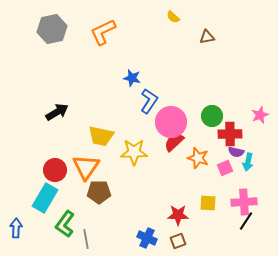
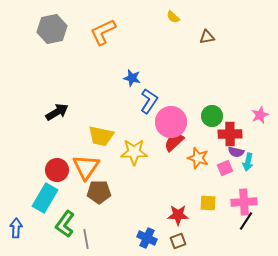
red circle: moved 2 px right
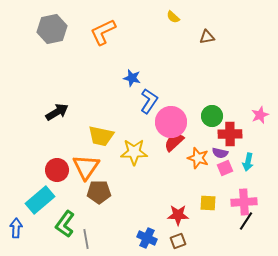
purple semicircle: moved 16 px left, 1 px down
cyan rectangle: moved 5 px left, 2 px down; rotated 20 degrees clockwise
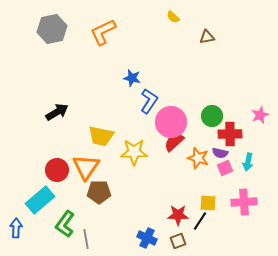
black line: moved 46 px left
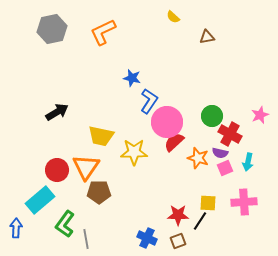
pink circle: moved 4 px left
red cross: rotated 30 degrees clockwise
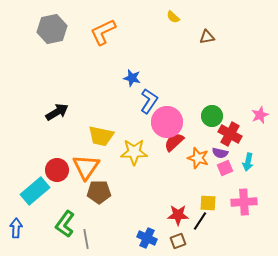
cyan rectangle: moved 5 px left, 9 px up
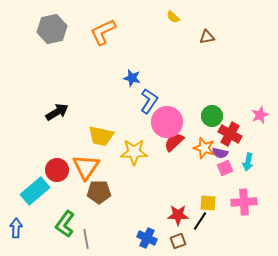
orange star: moved 6 px right, 10 px up
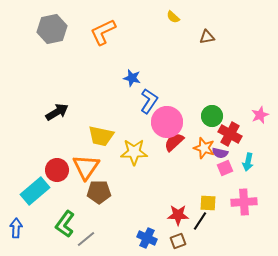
gray line: rotated 60 degrees clockwise
